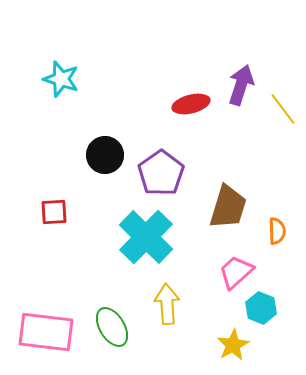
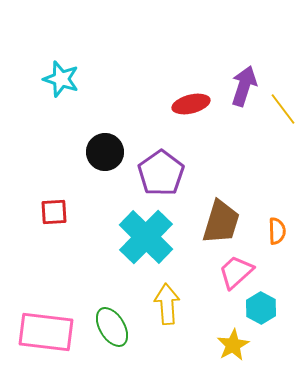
purple arrow: moved 3 px right, 1 px down
black circle: moved 3 px up
brown trapezoid: moved 7 px left, 15 px down
cyan hexagon: rotated 8 degrees clockwise
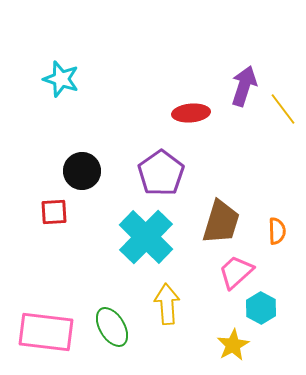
red ellipse: moved 9 px down; rotated 9 degrees clockwise
black circle: moved 23 px left, 19 px down
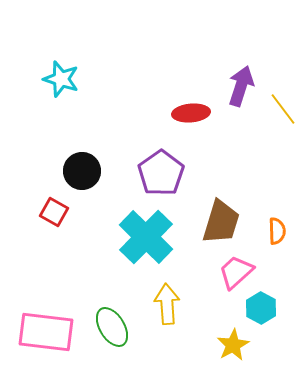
purple arrow: moved 3 px left
red square: rotated 32 degrees clockwise
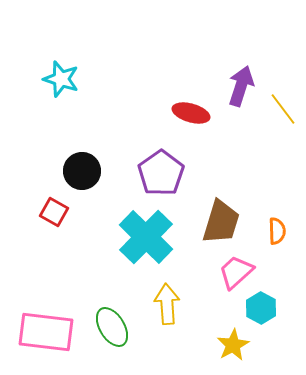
red ellipse: rotated 21 degrees clockwise
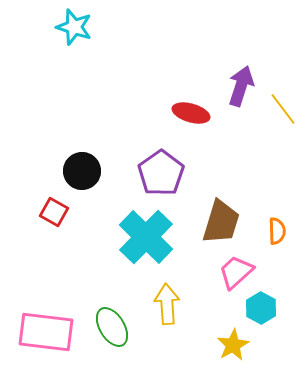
cyan star: moved 13 px right, 52 px up
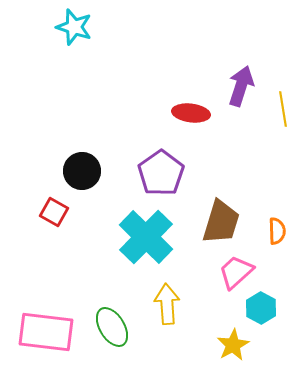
yellow line: rotated 28 degrees clockwise
red ellipse: rotated 9 degrees counterclockwise
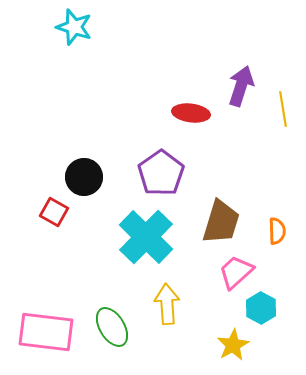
black circle: moved 2 px right, 6 px down
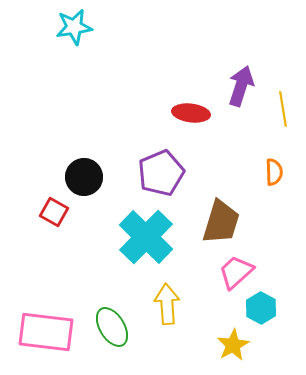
cyan star: rotated 27 degrees counterclockwise
purple pentagon: rotated 12 degrees clockwise
orange semicircle: moved 3 px left, 59 px up
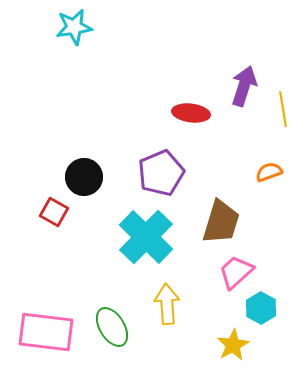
purple arrow: moved 3 px right
orange semicircle: moved 5 px left; rotated 108 degrees counterclockwise
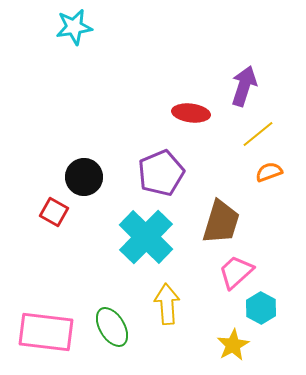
yellow line: moved 25 px left, 25 px down; rotated 60 degrees clockwise
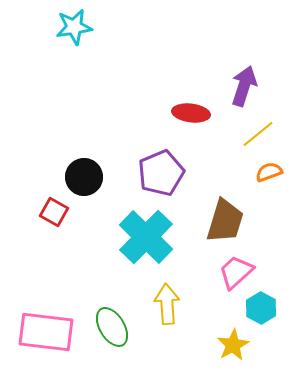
brown trapezoid: moved 4 px right, 1 px up
